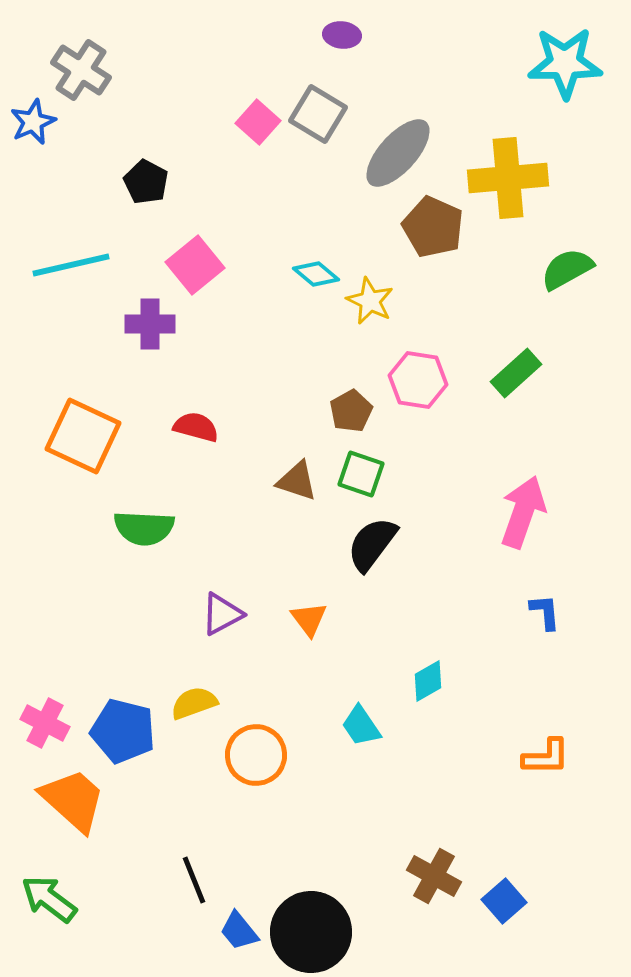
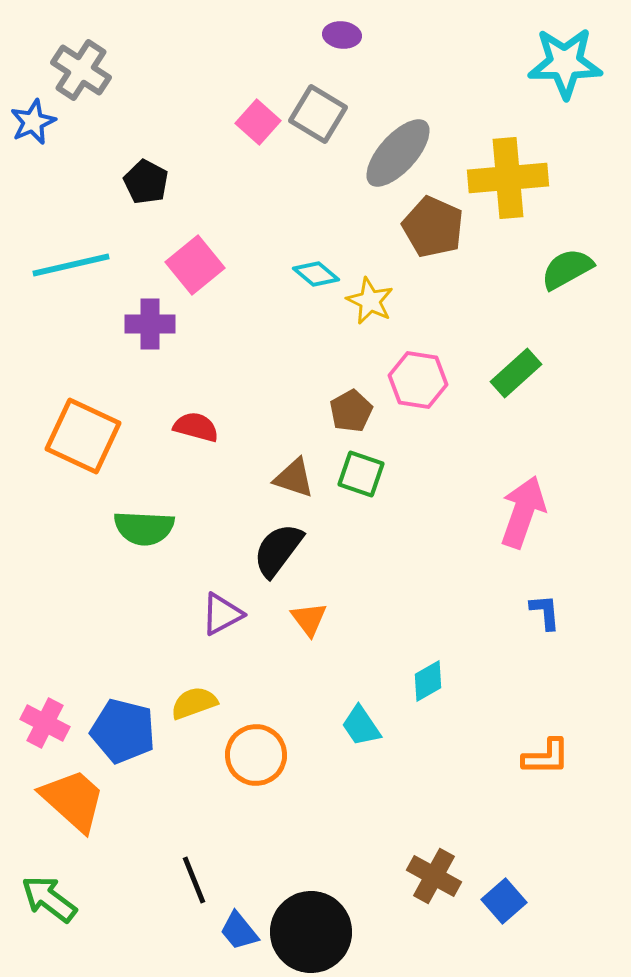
brown triangle at (297, 481): moved 3 px left, 3 px up
black semicircle at (372, 544): moved 94 px left, 6 px down
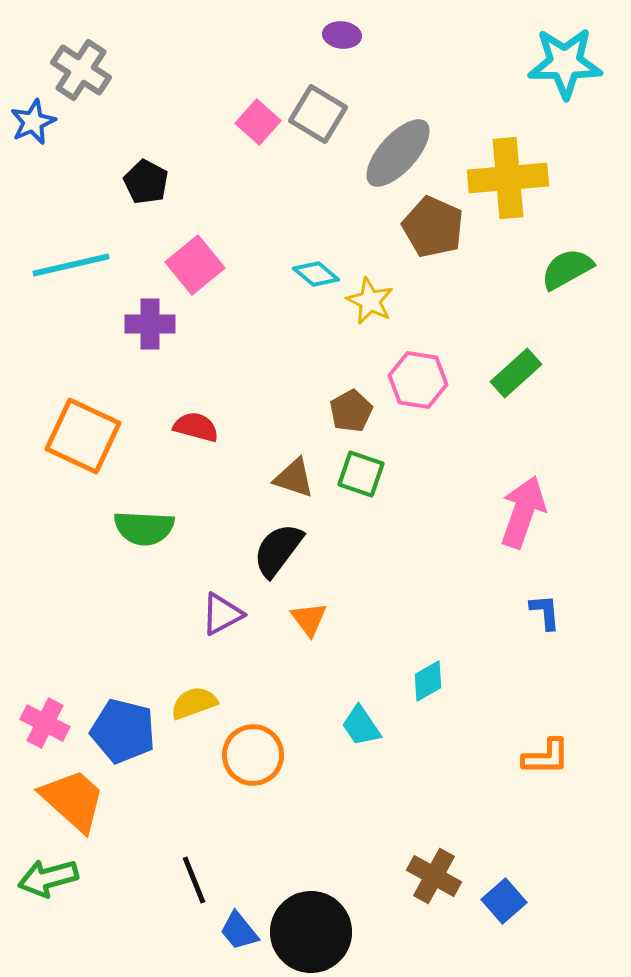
orange circle at (256, 755): moved 3 px left
green arrow at (49, 899): moved 1 px left, 21 px up; rotated 52 degrees counterclockwise
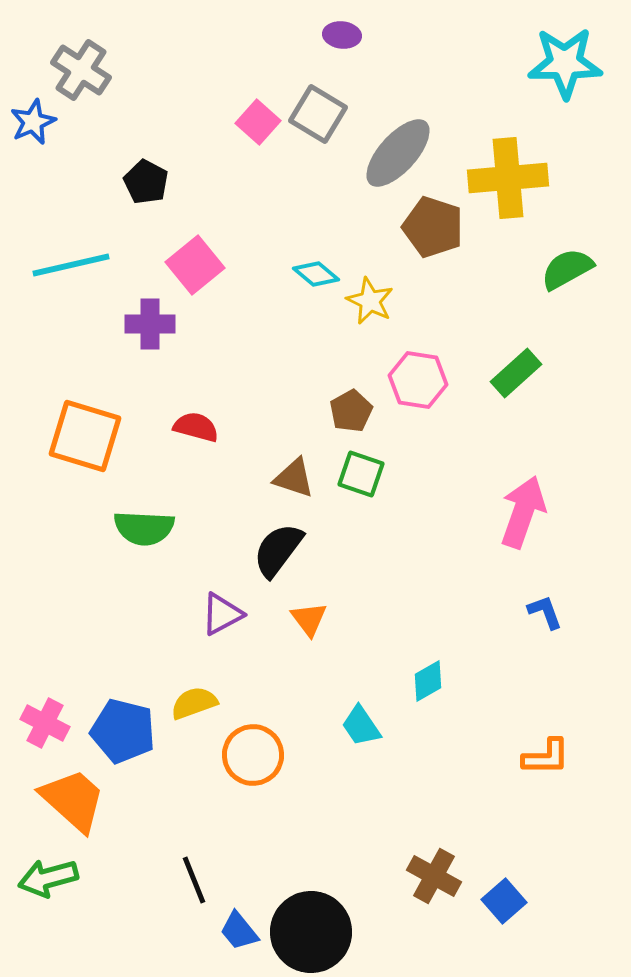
brown pentagon at (433, 227): rotated 6 degrees counterclockwise
orange square at (83, 436): moved 2 px right; rotated 8 degrees counterclockwise
blue L-shape at (545, 612): rotated 15 degrees counterclockwise
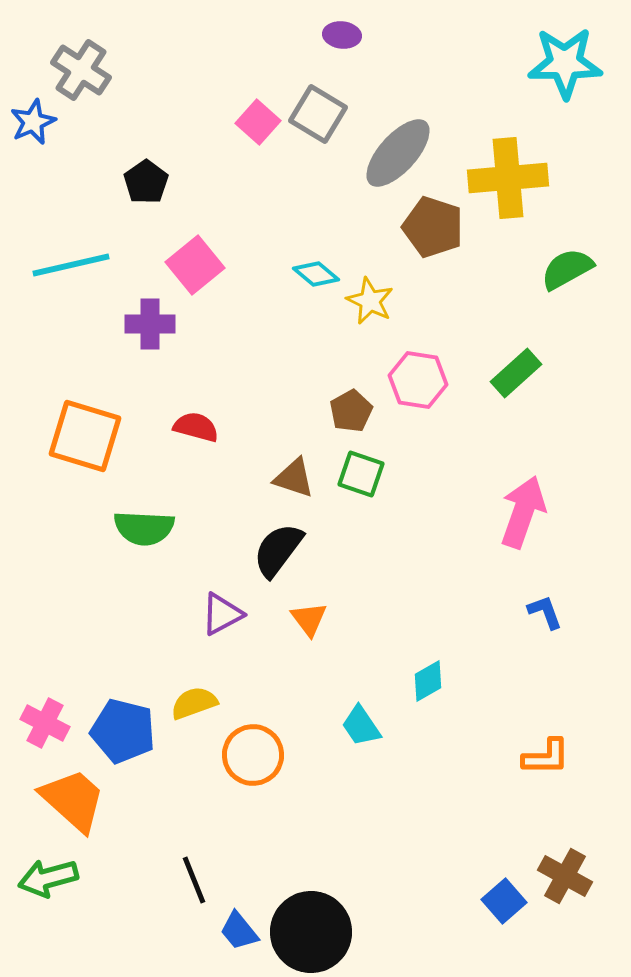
black pentagon at (146, 182): rotated 9 degrees clockwise
brown cross at (434, 876): moved 131 px right
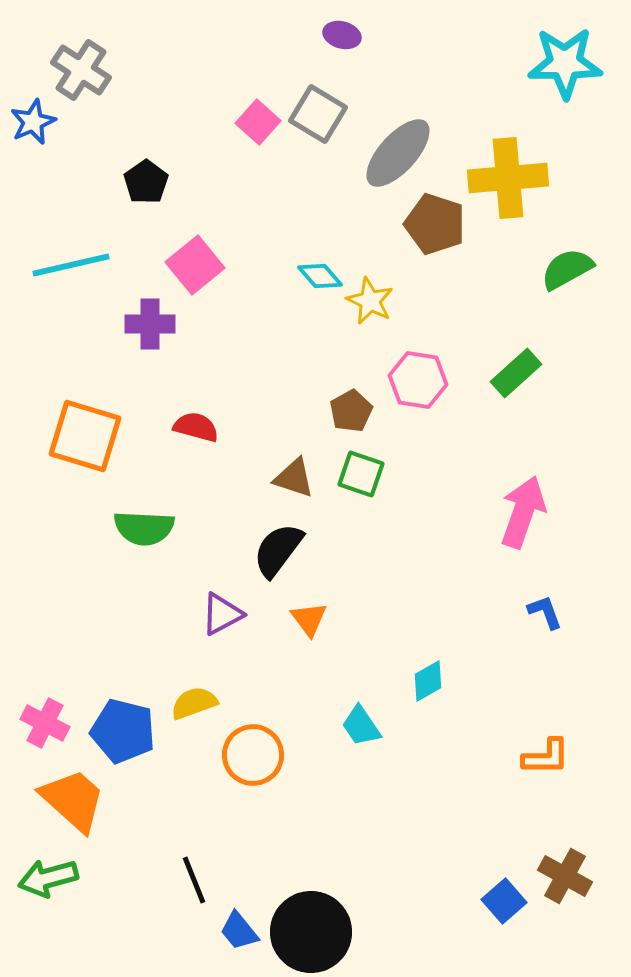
purple ellipse at (342, 35): rotated 9 degrees clockwise
brown pentagon at (433, 227): moved 2 px right, 3 px up
cyan diamond at (316, 274): moved 4 px right, 2 px down; rotated 9 degrees clockwise
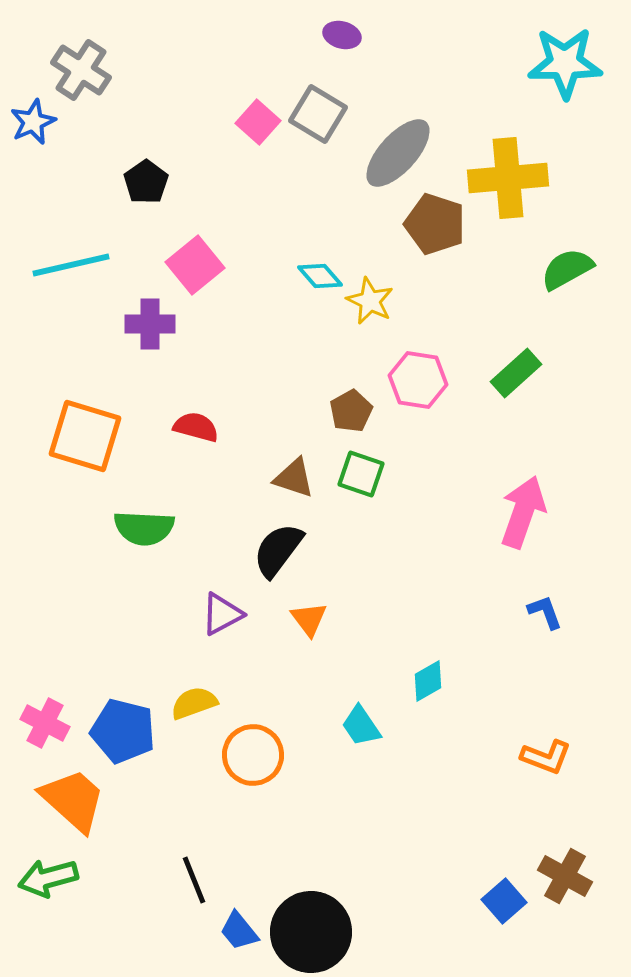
orange L-shape at (546, 757): rotated 21 degrees clockwise
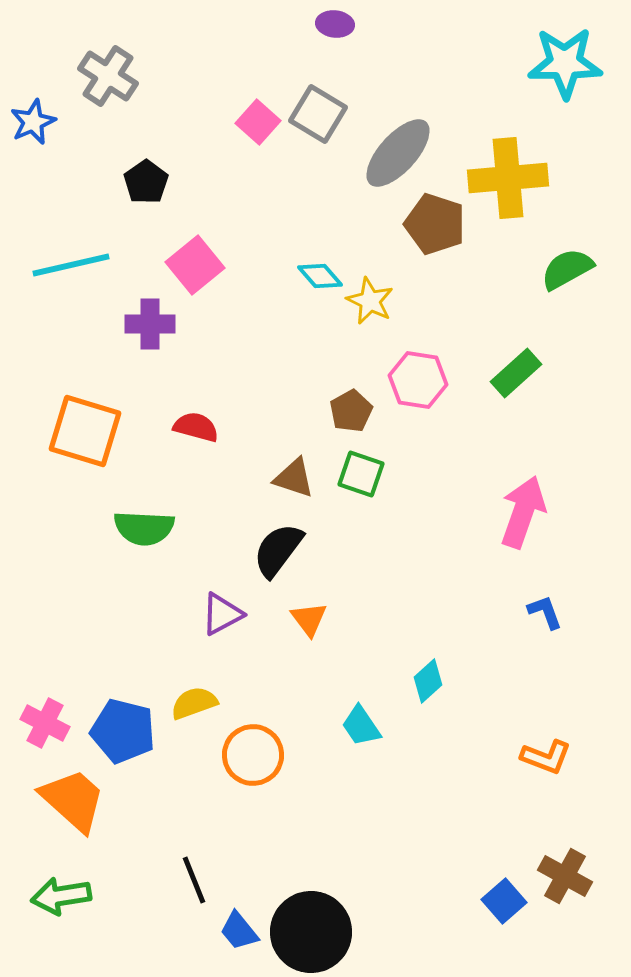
purple ellipse at (342, 35): moved 7 px left, 11 px up; rotated 9 degrees counterclockwise
gray cross at (81, 70): moved 27 px right, 6 px down
orange square at (85, 436): moved 5 px up
cyan diamond at (428, 681): rotated 12 degrees counterclockwise
green arrow at (48, 878): moved 13 px right, 18 px down; rotated 6 degrees clockwise
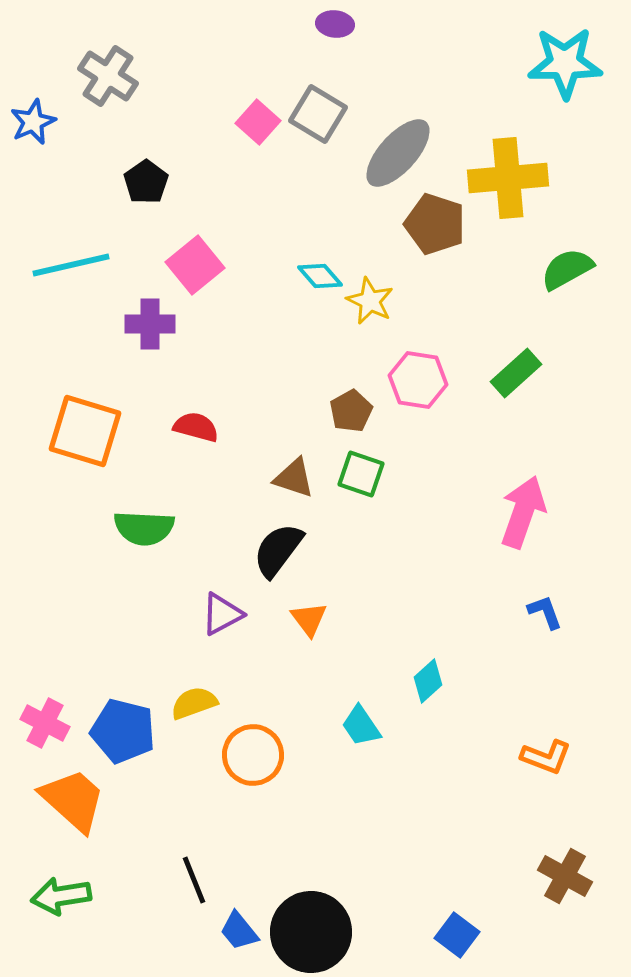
blue square at (504, 901): moved 47 px left, 34 px down; rotated 12 degrees counterclockwise
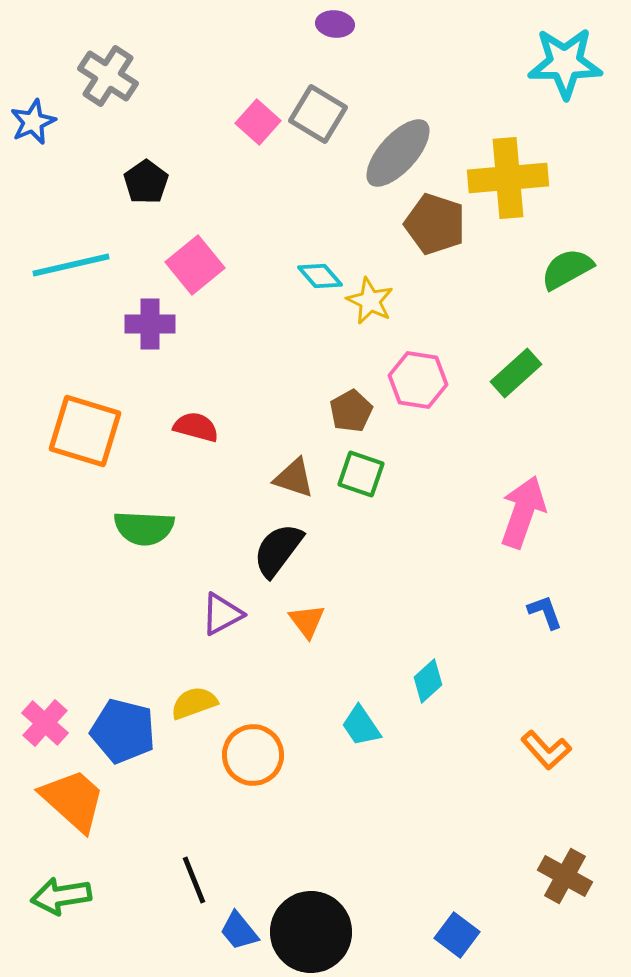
orange triangle at (309, 619): moved 2 px left, 2 px down
pink cross at (45, 723): rotated 15 degrees clockwise
orange L-shape at (546, 757): moved 7 px up; rotated 27 degrees clockwise
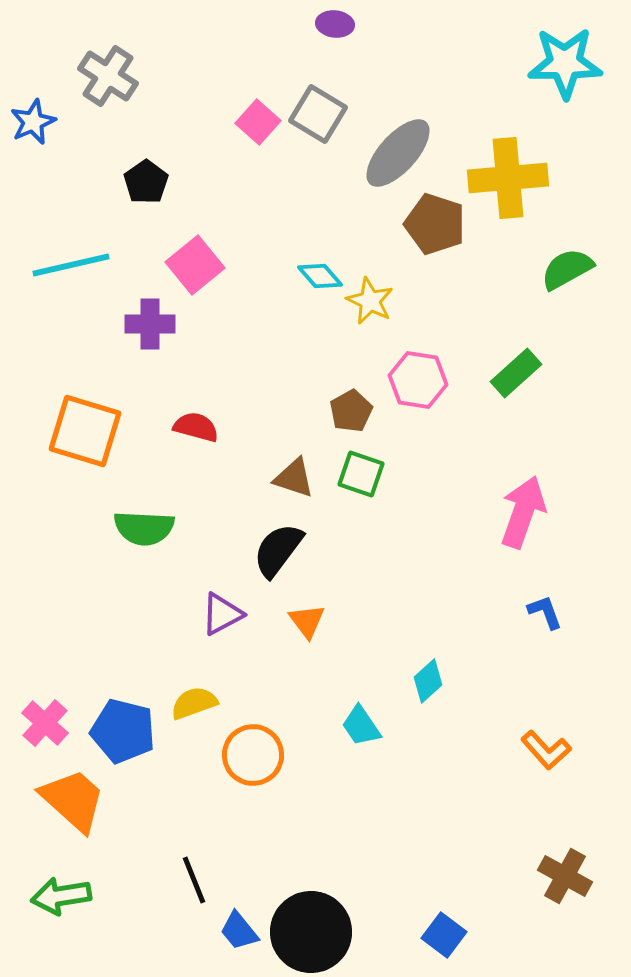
blue square at (457, 935): moved 13 px left
